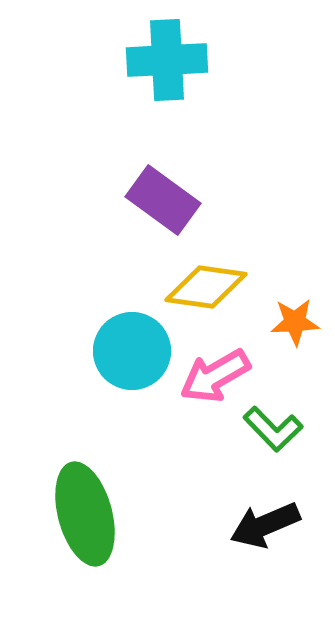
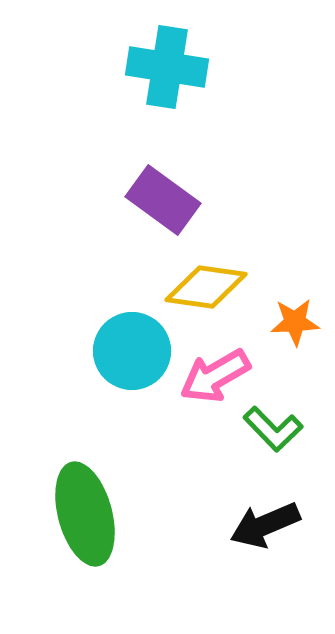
cyan cross: moved 7 px down; rotated 12 degrees clockwise
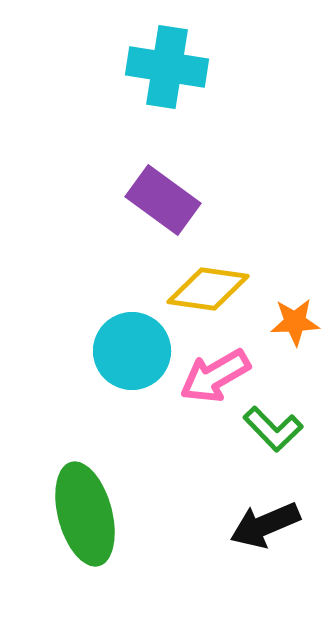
yellow diamond: moved 2 px right, 2 px down
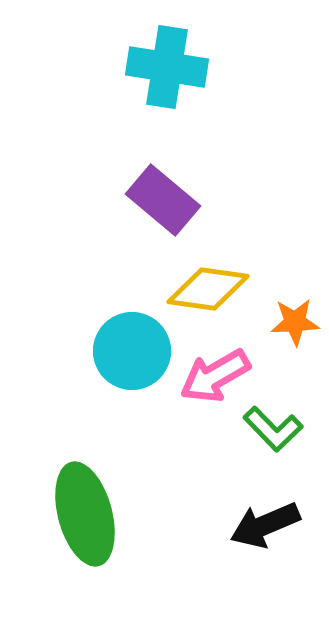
purple rectangle: rotated 4 degrees clockwise
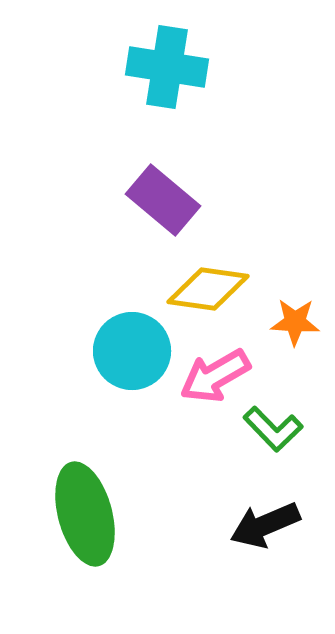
orange star: rotated 6 degrees clockwise
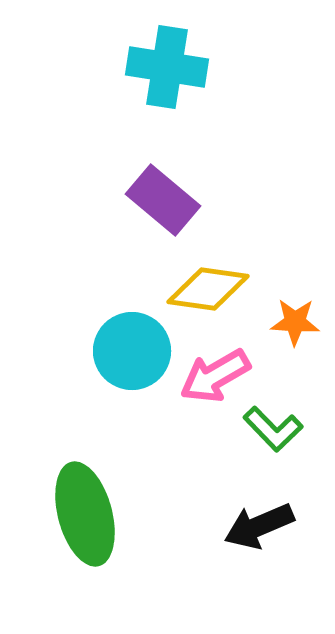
black arrow: moved 6 px left, 1 px down
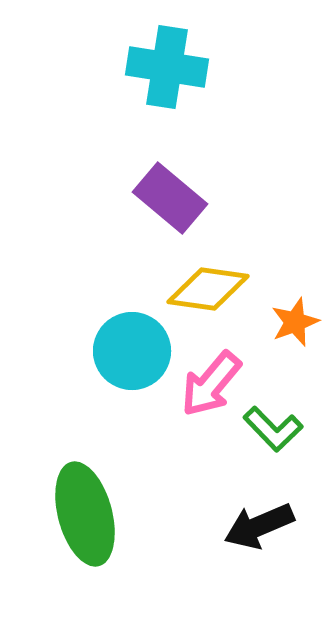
purple rectangle: moved 7 px right, 2 px up
orange star: rotated 24 degrees counterclockwise
pink arrow: moved 4 px left, 8 px down; rotated 20 degrees counterclockwise
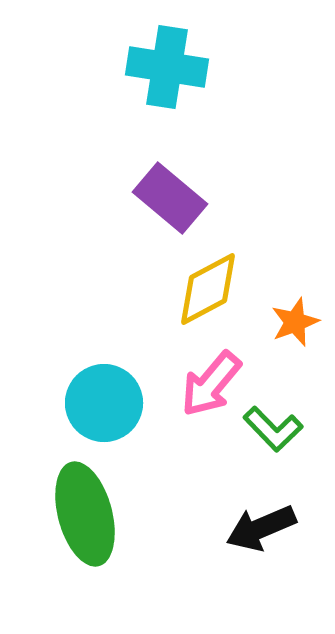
yellow diamond: rotated 36 degrees counterclockwise
cyan circle: moved 28 px left, 52 px down
black arrow: moved 2 px right, 2 px down
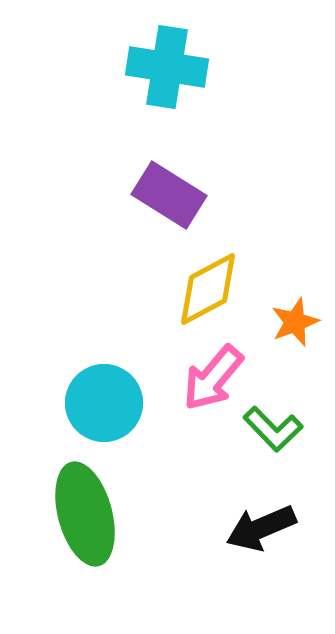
purple rectangle: moved 1 px left, 3 px up; rotated 8 degrees counterclockwise
pink arrow: moved 2 px right, 6 px up
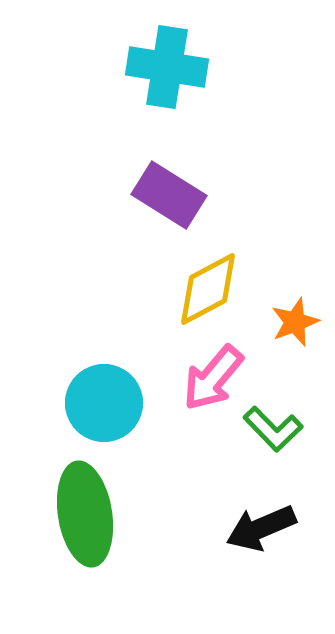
green ellipse: rotated 6 degrees clockwise
